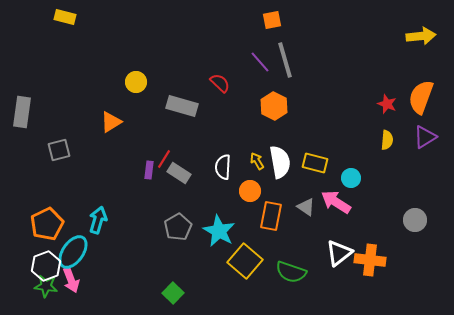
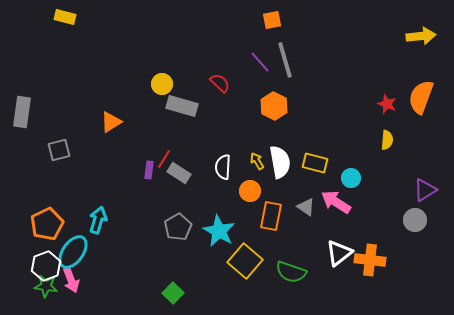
yellow circle at (136, 82): moved 26 px right, 2 px down
purple triangle at (425, 137): moved 53 px down
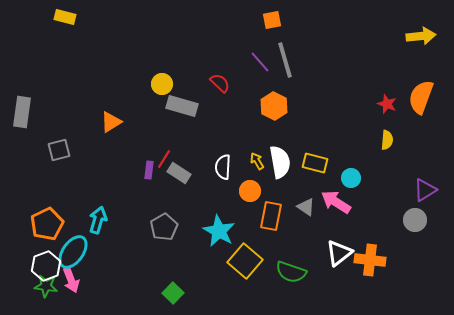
gray pentagon at (178, 227): moved 14 px left
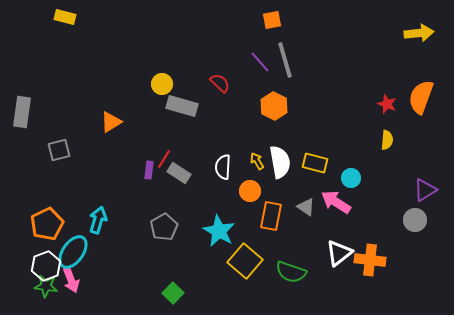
yellow arrow at (421, 36): moved 2 px left, 3 px up
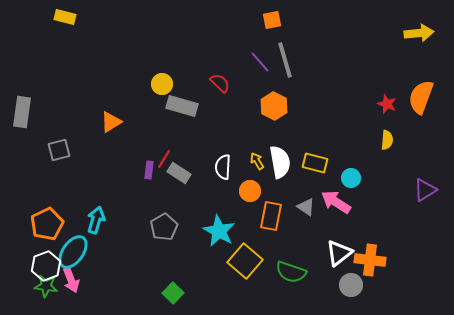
cyan arrow at (98, 220): moved 2 px left
gray circle at (415, 220): moved 64 px left, 65 px down
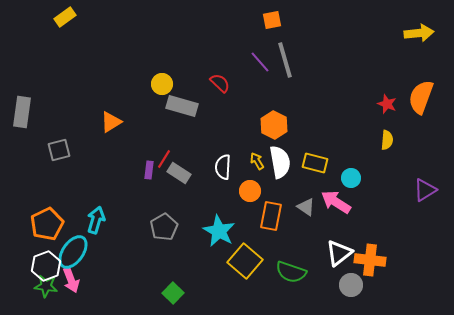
yellow rectangle at (65, 17): rotated 50 degrees counterclockwise
orange hexagon at (274, 106): moved 19 px down
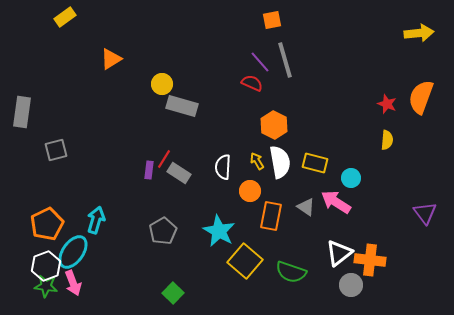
red semicircle at (220, 83): moved 32 px right; rotated 20 degrees counterclockwise
orange triangle at (111, 122): moved 63 px up
gray square at (59, 150): moved 3 px left
purple triangle at (425, 190): moved 23 px down; rotated 35 degrees counterclockwise
gray pentagon at (164, 227): moved 1 px left, 4 px down
pink arrow at (71, 280): moved 2 px right, 3 px down
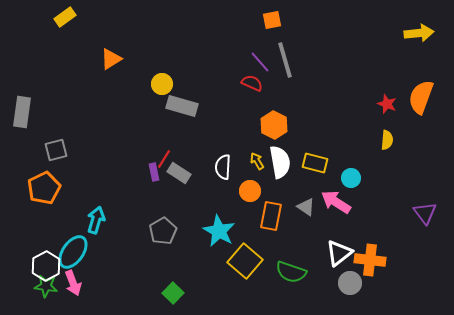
purple rectangle at (149, 170): moved 5 px right, 2 px down; rotated 18 degrees counterclockwise
orange pentagon at (47, 224): moved 3 px left, 36 px up
white hexagon at (46, 266): rotated 8 degrees counterclockwise
gray circle at (351, 285): moved 1 px left, 2 px up
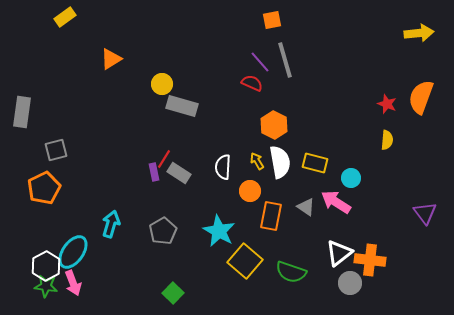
cyan arrow at (96, 220): moved 15 px right, 4 px down
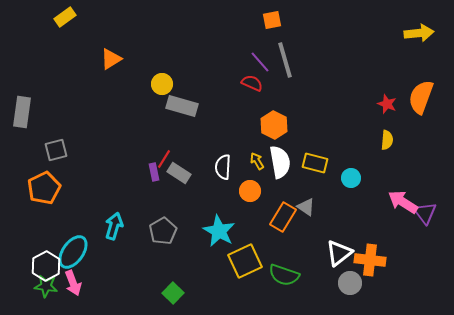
pink arrow at (336, 202): moved 67 px right
orange rectangle at (271, 216): moved 12 px right, 1 px down; rotated 20 degrees clockwise
cyan arrow at (111, 224): moved 3 px right, 2 px down
yellow square at (245, 261): rotated 24 degrees clockwise
green semicircle at (291, 272): moved 7 px left, 3 px down
